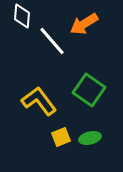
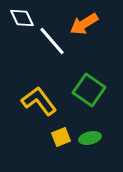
white diamond: moved 2 px down; rotated 30 degrees counterclockwise
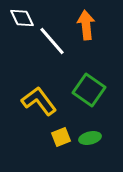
orange arrow: moved 2 px right, 1 px down; rotated 116 degrees clockwise
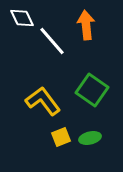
green square: moved 3 px right
yellow L-shape: moved 4 px right
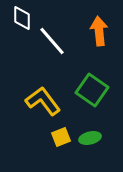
white diamond: rotated 25 degrees clockwise
orange arrow: moved 13 px right, 6 px down
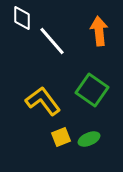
green ellipse: moved 1 px left, 1 px down; rotated 10 degrees counterclockwise
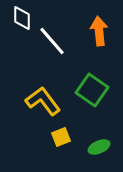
green ellipse: moved 10 px right, 8 px down
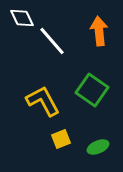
white diamond: rotated 25 degrees counterclockwise
yellow L-shape: rotated 9 degrees clockwise
yellow square: moved 2 px down
green ellipse: moved 1 px left
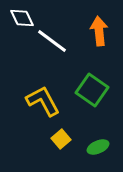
white line: rotated 12 degrees counterclockwise
yellow square: rotated 18 degrees counterclockwise
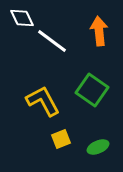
yellow square: rotated 18 degrees clockwise
